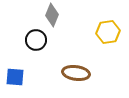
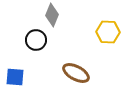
yellow hexagon: rotated 10 degrees clockwise
brown ellipse: rotated 20 degrees clockwise
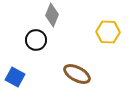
brown ellipse: moved 1 px right, 1 px down
blue square: rotated 24 degrees clockwise
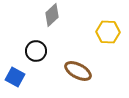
gray diamond: rotated 25 degrees clockwise
black circle: moved 11 px down
brown ellipse: moved 1 px right, 3 px up
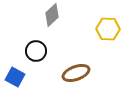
yellow hexagon: moved 3 px up
brown ellipse: moved 2 px left, 2 px down; rotated 48 degrees counterclockwise
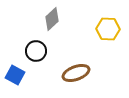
gray diamond: moved 4 px down
blue square: moved 2 px up
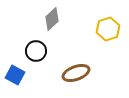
yellow hexagon: rotated 20 degrees counterclockwise
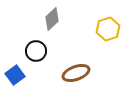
blue square: rotated 24 degrees clockwise
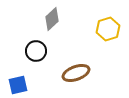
blue square: moved 3 px right, 10 px down; rotated 24 degrees clockwise
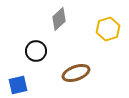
gray diamond: moved 7 px right
